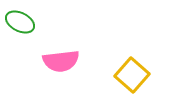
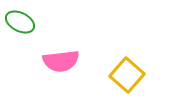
yellow square: moved 5 px left
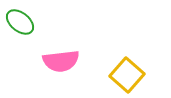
green ellipse: rotated 12 degrees clockwise
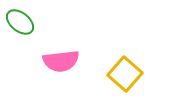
yellow square: moved 2 px left, 1 px up
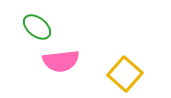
green ellipse: moved 17 px right, 5 px down
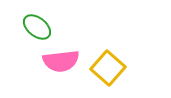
yellow square: moved 17 px left, 6 px up
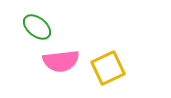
yellow square: rotated 24 degrees clockwise
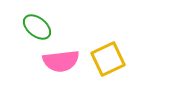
yellow square: moved 9 px up
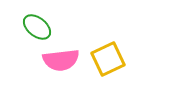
pink semicircle: moved 1 px up
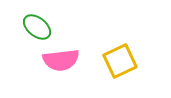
yellow square: moved 12 px right, 2 px down
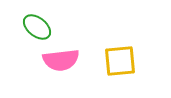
yellow square: rotated 20 degrees clockwise
